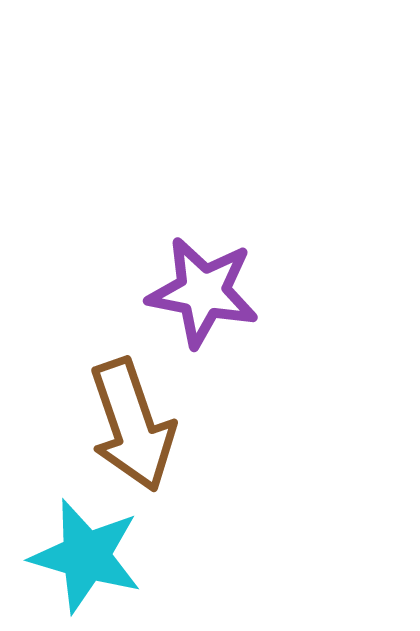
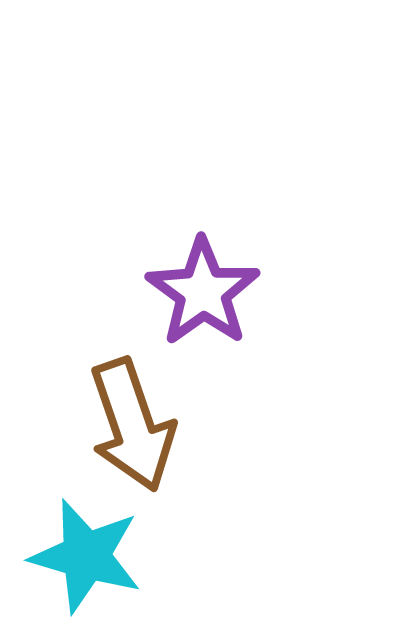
purple star: rotated 25 degrees clockwise
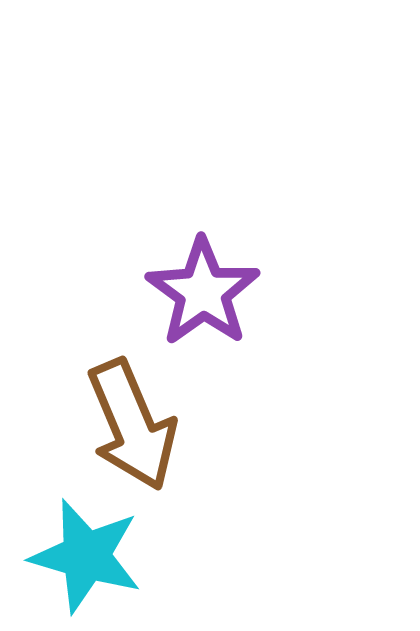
brown arrow: rotated 4 degrees counterclockwise
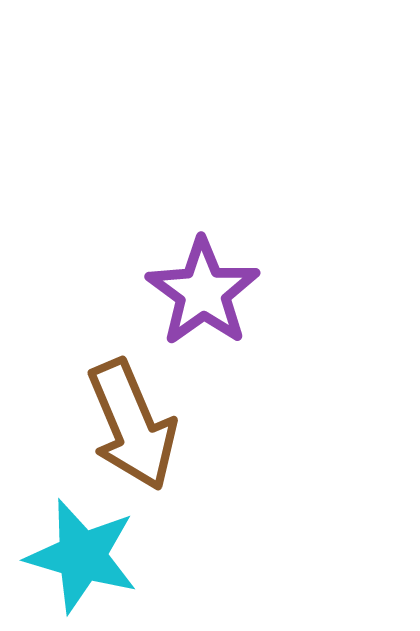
cyan star: moved 4 px left
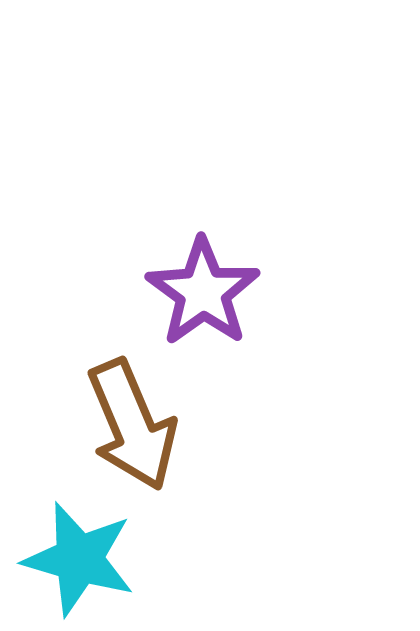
cyan star: moved 3 px left, 3 px down
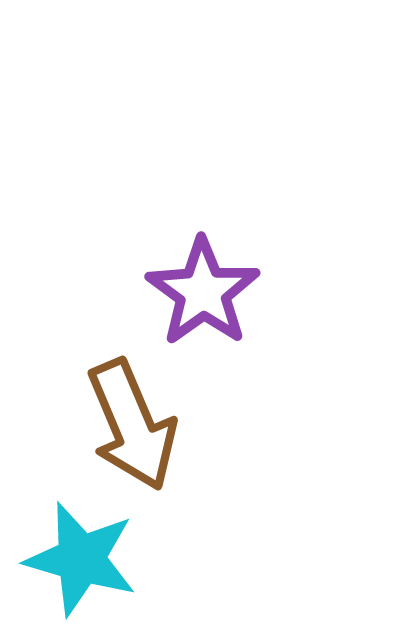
cyan star: moved 2 px right
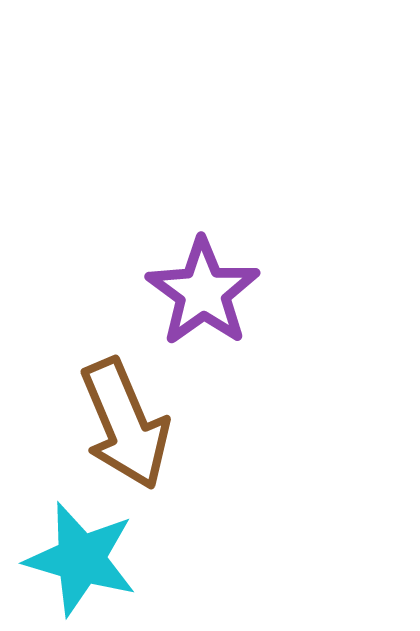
brown arrow: moved 7 px left, 1 px up
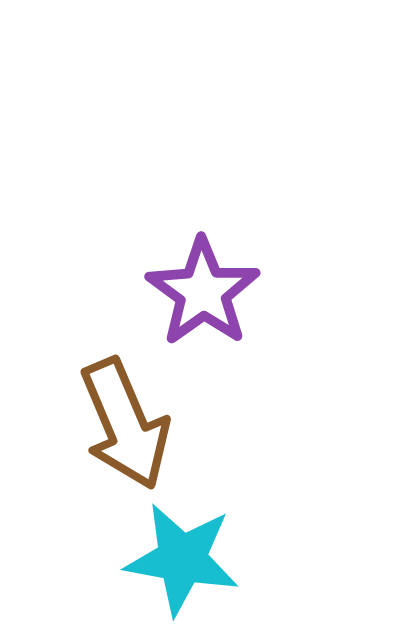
cyan star: moved 101 px right; rotated 6 degrees counterclockwise
